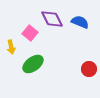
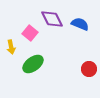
blue semicircle: moved 2 px down
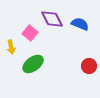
red circle: moved 3 px up
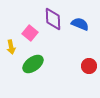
purple diamond: moved 1 px right; rotated 25 degrees clockwise
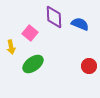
purple diamond: moved 1 px right, 2 px up
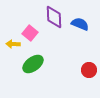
yellow arrow: moved 2 px right, 3 px up; rotated 104 degrees clockwise
red circle: moved 4 px down
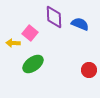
yellow arrow: moved 1 px up
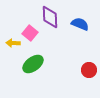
purple diamond: moved 4 px left
